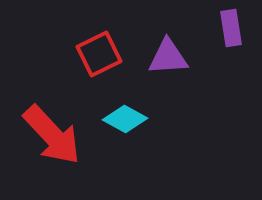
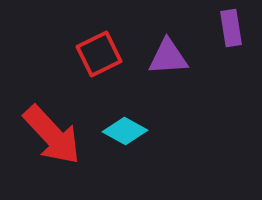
cyan diamond: moved 12 px down
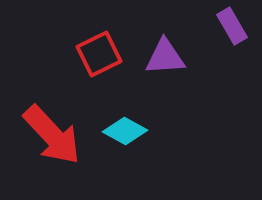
purple rectangle: moved 1 px right, 2 px up; rotated 21 degrees counterclockwise
purple triangle: moved 3 px left
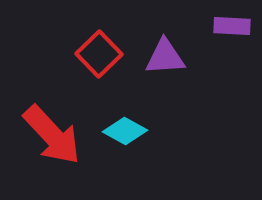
purple rectangle: rotated 57 degrees counterclockwise
red square: rotated 18 degrees counterclockwise
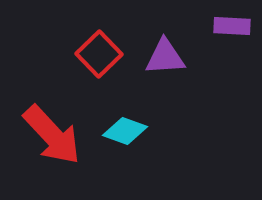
cyan diamond: rotated 9 degrees counterclockwise
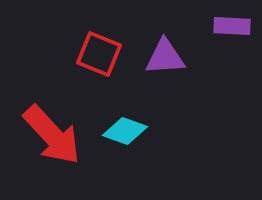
red square: rotated 24 degrees counterclockwise
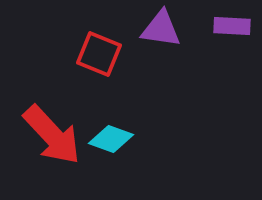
purple triangle: moved 4 px left, 28 px up; rotated 12 degrees clockwise
cyan diamond: moved 14 px left, 8 px down
